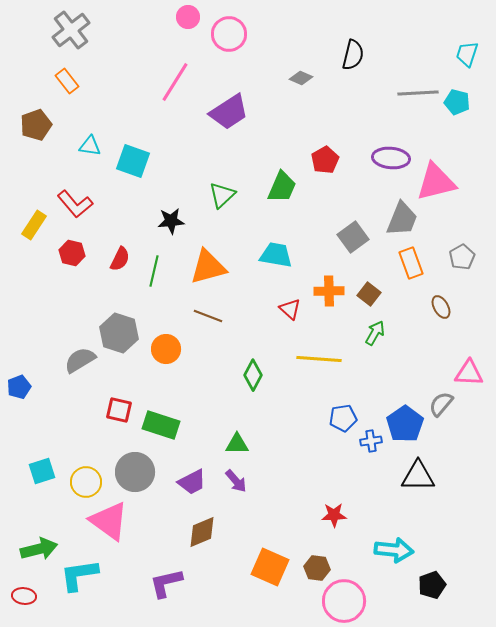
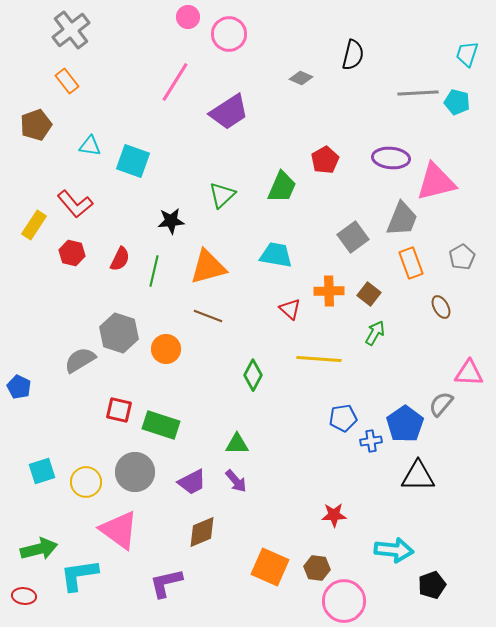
blue pentagon at (19, 387): rotated 25 degrees counterclockwise
pink triangle at (109, 521): moved 10 px right, 9 px down
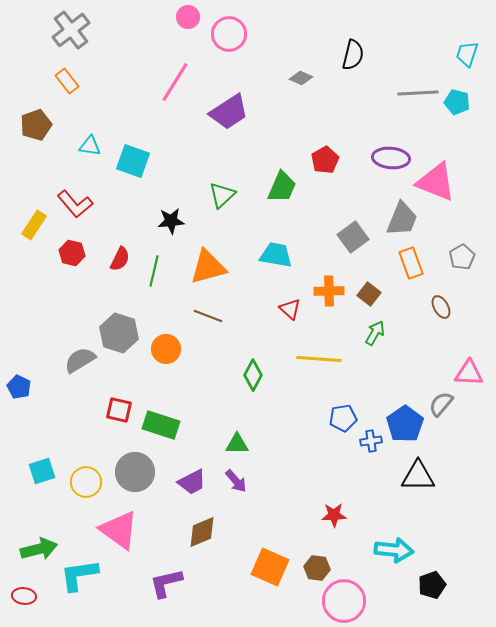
pink triangle at (436, 182): rotated 36 degrees clockwise
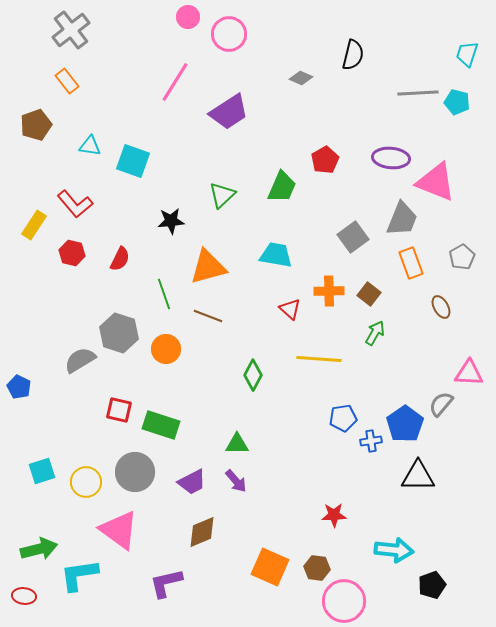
green line at (154, 271): moved 10 px right, 23 px down; rotated 32 degrees counterclockwise
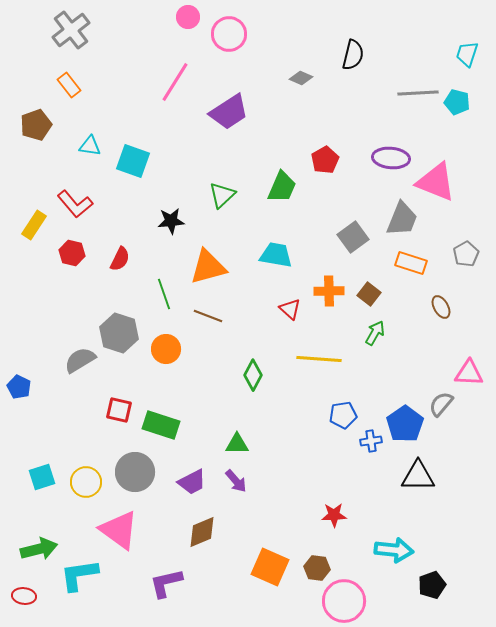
orange rectangle at (67, 81): moved 2 px right, 4 px down
gray pentagon at (462, 257): moved 4 px right, 3 px up
orange rectangle at (411, 263): rotated 52 degrees counterclockwise
blue pentagon at (343, 418): moved 3 px up
cyan square at (42, 471): moved 6 px down
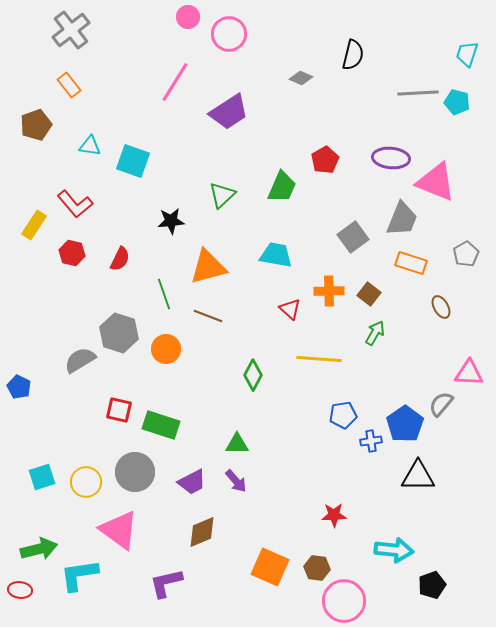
red ellipse at (24, 596): moved 4 px left, 6 px up
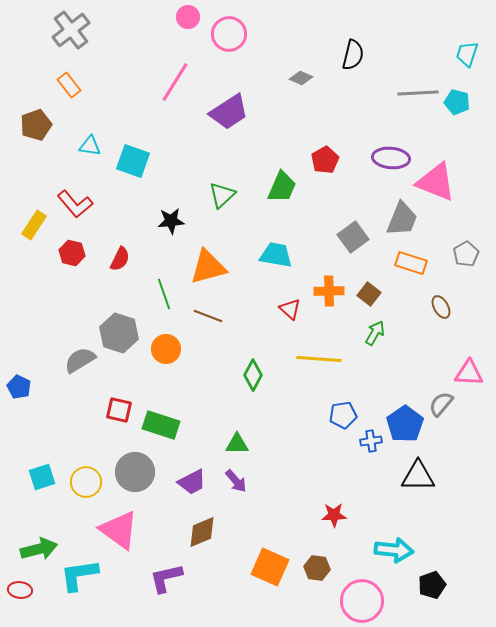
purple L-shape at (166, 583): moved 5 px up
pink circle at (344, 601): moved 18 px right
